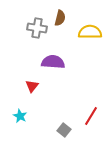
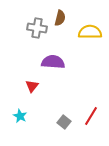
gray square: moved 8 px up
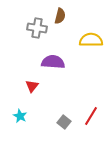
brown semicircle: moved 2 px up
yellow semicircle: moved 1 px right, 8 px down
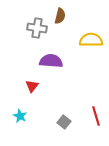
purple semicircle: moved 2 px left, 1 px up
red line: moved 5 px right; rotated 48 degrees counterclockwise
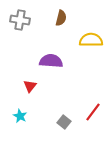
brown semicircle: moved 1 px right, 2 px down
gray cross: moved 17 px left, 8 px up
red triangle: moved 2 px left
red line: moved 3 px left, 4 px up; rotated 54 degrees clockwise
